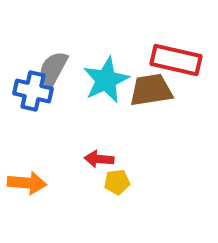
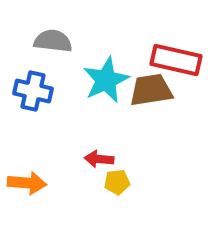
gray semicircle: moved 28 px up; rotated 69 degrees clockwise
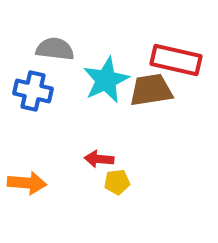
gray semicircle: moved 2 px right, 8 px down
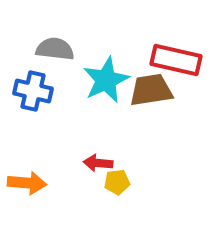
red arrow: moved 1 px left, 4 px down
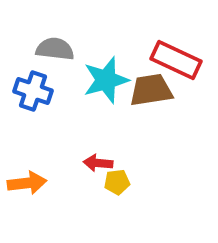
red rectangle: rotated 12 degrees clockwise
cyan star: rotated 9 degrees clockwise
blue cross: rotated 6 degrees clockwise
orange arrow: rotated 12 degrees counterclockwise
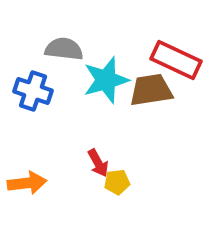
gray semicircle: moved 9 px right
red arrow: rotated 124 degrees counterclockwise
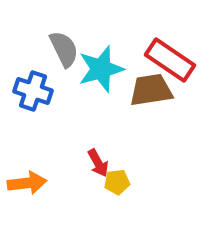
gray semicircle: rotated 57 degrees clockwise
red rectangle: moved 6 px left; rotated 9 degrees clockwise
cyan star: moved 5 px left, 11 px up
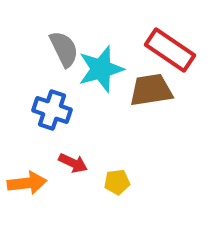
red rectangle: moved 10 px up
blue cross: moved 19 px right, 19 px down
red arrow: moved 25 px left; rotated 36 degrees counterclockwise
